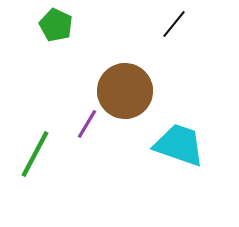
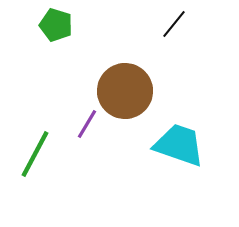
green pentagon: rotated 8 degrees counterclockwise
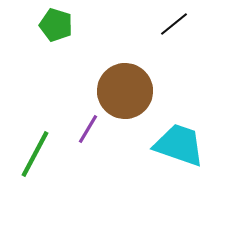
black line: rotated 12 degrees clockwise
purple line: moved 1 px right, 5 px down
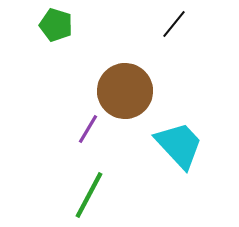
black line: rotated 12 degrees counterclockwise
cyan trapezoid: rotated 28 degrees clockwise
green line: moved 54 px right, 41 px down
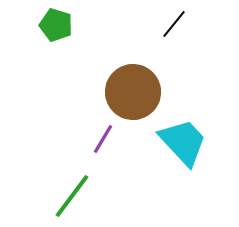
brown circle: moved 8 px right, 1 px down
purple line: moved 15 px right, 10 px down
cyan trapezoid: moved 4 px right, 3 px up
green line: moved 17 px left, 1 px down; rotated 9 degrees clockwise
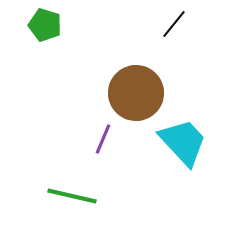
green pentagon: moved 11 px left
brown circle: moved 3 px right, 1 px down
purple line: rotated 8 degrees counterclockwise
green line: rotated 66 degrees clockwise
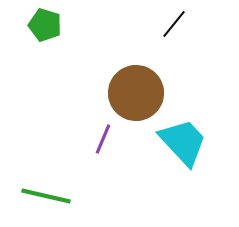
green line: moved 26 px left
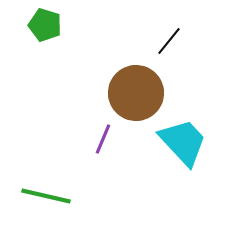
black line: moved 5 px left, 17 px down
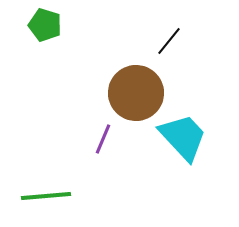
cyan trapezoid: moved 5 px up
green line: rotated 18 degrees counterclockwise
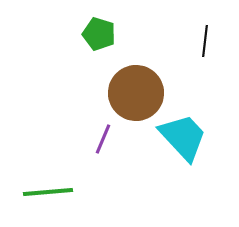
green pentagon: moved 54 px right, 9 px down
black line: moved 36 px right; rotated 32 degrees counterclockwise
green line: moved 2 px right, 4 px up
